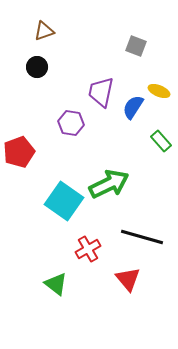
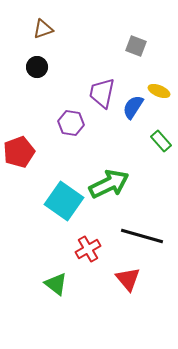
brown triangle: moved 1 px left, 2 px up
purple trapezoid: moved 1 px right, 1 px down
black line: moved 1 px up
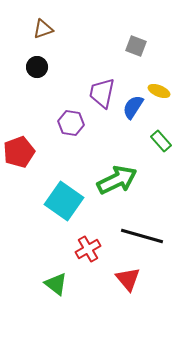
green arrow: moved 8 px right, 4 px up
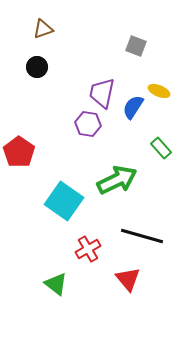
purple hexagon: moved 17 px right, 1 px down
green rectangle: moved 7 px down
red pentagon: rotated 16 degrees counterclockwise
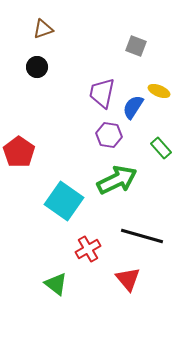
purple hexagon: moved 21 px right, 11 px down
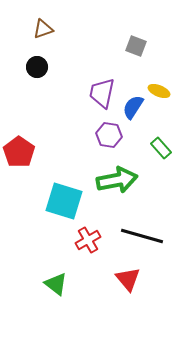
green arrow: rotated 15 degrees clockwise
cyan square: rotated 18 degrees counterclockwise
red cross: moved 9 px up
